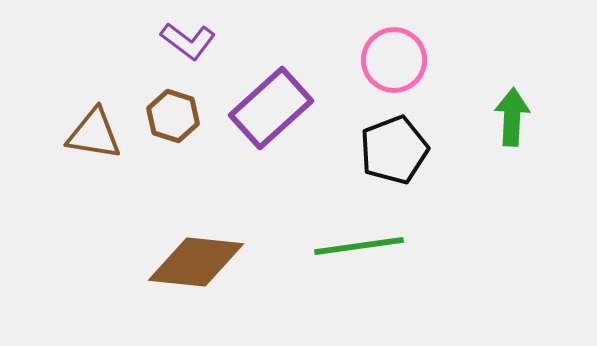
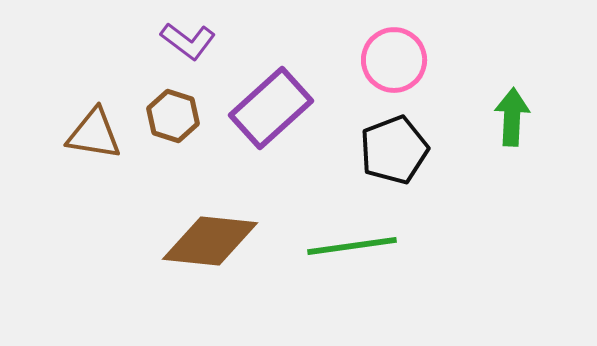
green line: moved 7 px left
brown diamond: moved 14 px right, 21 px up
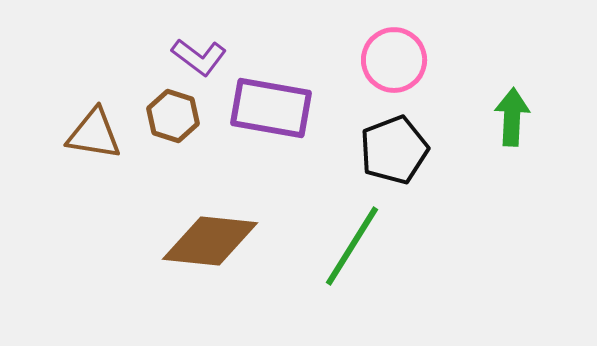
purple L-shape: moved 11 px right, 16 px down
purple rectangle: rotated 52 degrees clockwise
green line: rotated 50 degrees counterclockwise
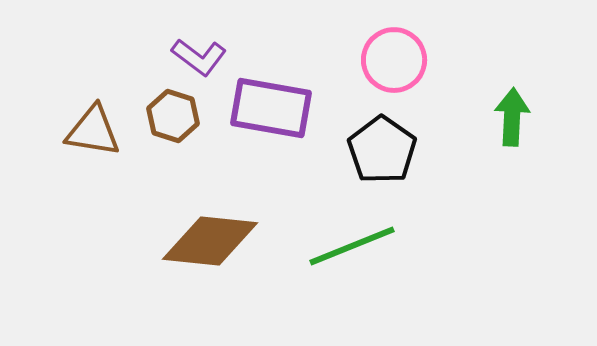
brown triangle: moved 1 px left, 3 px up
black pentagon: moved 12 px left; rotated 16 degrees counterclockwise
green line: rotated 36 degrees clockwise
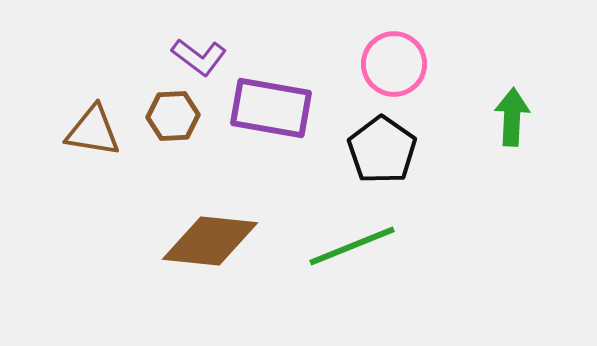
pink circle: moved 4 px down
brown hexagon: rotated 21 degrees counterclockwise
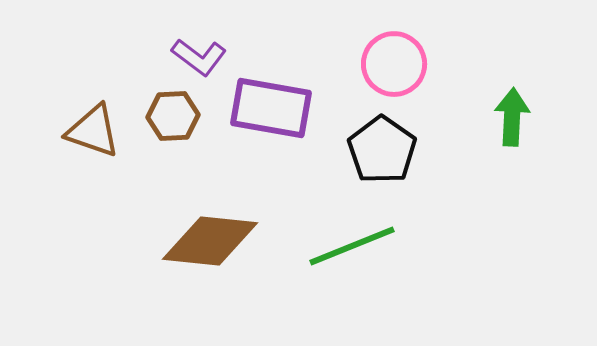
brown triangle: rotated 10 degrees clockwise
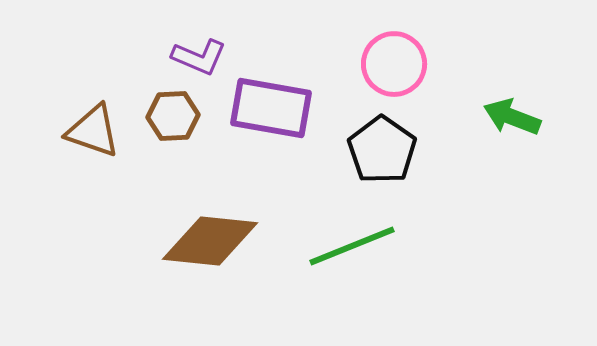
purple L-shape: rotated 14 degrees counterclockwise
green arrow: rotated 72 degrees counterclockwise
